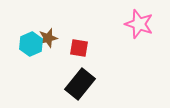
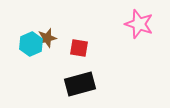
brown star: moved 1 px left
black rectangle: rotated 36 degrees clockwise
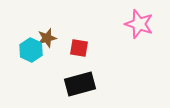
cyan hexagon: moved 6 px down; rotated 10 degrees counterclockwise
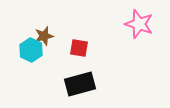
brown star: moved 3 px left, 2 px up
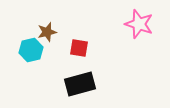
brown star: moved 3 px right, 4 px up
cyan hexagon: rotated 20 degrees clockwise
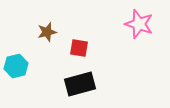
cyan hexagon: moved 15 px left, 16 px down
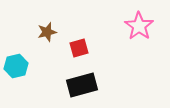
pink star: moved 2 px down; rotated 16 degrees clockwise
red square: rotated 24 degrees counterclockwise
black rectangle: moved 2 px right, 1 px down
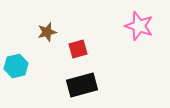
pink star: rotated 16 degrees counterclockwise
red square: moved 1 px left, 1 px down
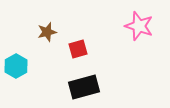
cyan hexagon: rotated 15 degrees counterclockwise
black rectangle: moved 2 px right, 2 px down
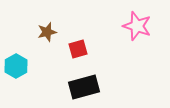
pink star: moved 2 px left
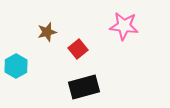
pink star: moved 13 px left; rotated 12 degrees counterclockwise
red square: rotated 24 degrees counterclockwise
